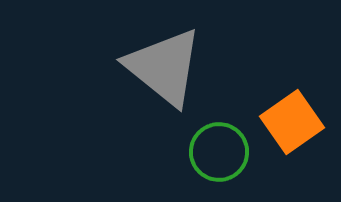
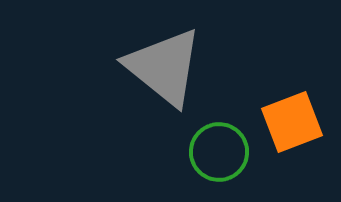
orange square: rotated 14 degrees clockwise
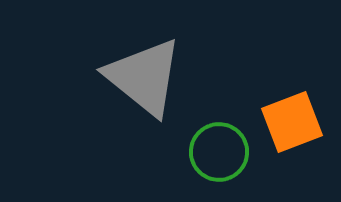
gray triangle: moved 20 px left, 10 px down
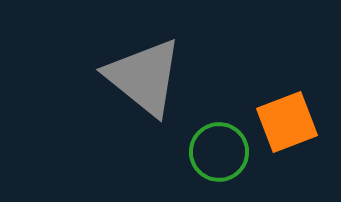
orange square: moved 5 px left
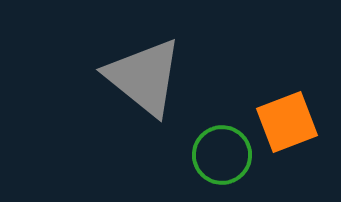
green circle: moved 3 px right, 3 px down
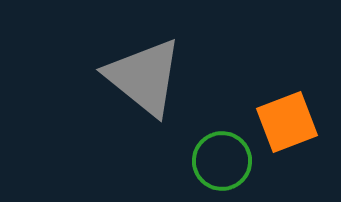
green circle: moved 6 px down
